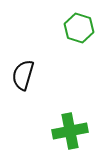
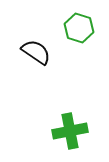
black semicircle: moved 13 px right, 23 px up; rotated 108 degrees clockwise
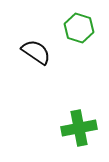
green cross: moved 9 px right, 3 px up
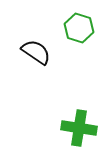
green cross: rotated 20 degrees clockwise
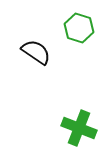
green cross: rotated 12 degrees clockwise
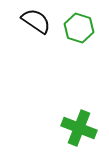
black semicircle: moved 31 px up
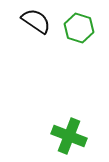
green cross: moved 10 px left, 8 px down
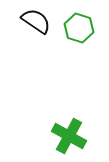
green cross: rotated 8 degrees clockwise
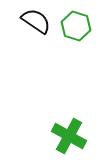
green hexagon: moved 3 px left, 2 px up
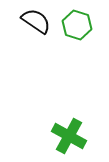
green hexagon: moved 1 px right, 1 px up
